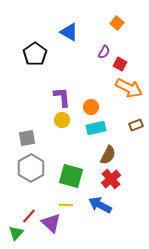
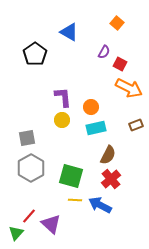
purple L-shape: moved 1 px right
yellow line: moved 9 px right, 5 px up
purple triangle: moved 1 px down
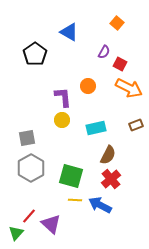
orange circle: moved 3 px left, 21 px up
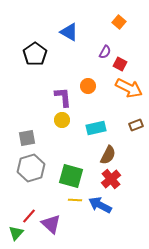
orange square: moved 2 px right, 1 px up
purple semicircle: moved 1 px right
gray hexagon: rotated 12 degrees clockwise
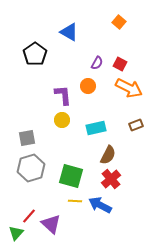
purple semicircle: moved 8 px left, 11 px down
purple L-shape: moved 2 px up
yellow line: moved 1 px down
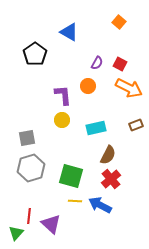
red line: rotated 35 degrees counterclockwise
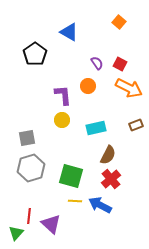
purple semicircle: rotated 64 degrees counterclockwise
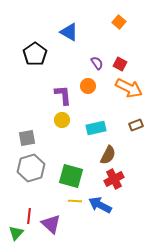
red cross: moved 3 px right; rotated 12 degrees clockwise
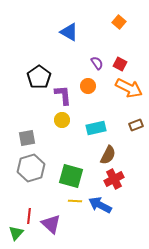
black pentagon: moved 4 px right, 23 px down
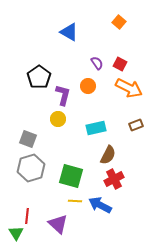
purple L-shape: rotated 20 degrees clockwise
yellow circle: moved 4 px left, 1 px up
gray square: moved 1 px right, 1 px down; rotated 30 degrees clockwise
red line: moved 2 px left
purple triangle: moved 7 px right
green triangle: rotated 14 degrees counterclockwise
